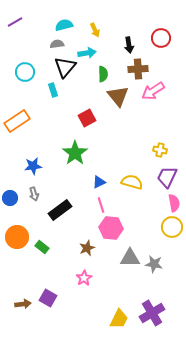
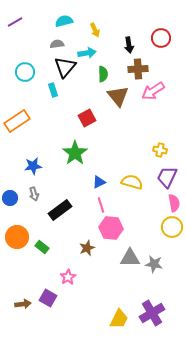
cyan semicircle: moved 4 px up
pink star: moved 16 px left, 1 px up
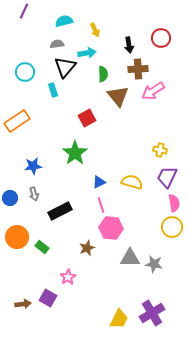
purple line: moved 9 px right, 11 px up; rotated 35 degrees counterclockwise
black rectangle: moved 1 px down; rotated 10 degrees clockwise
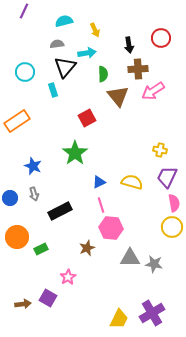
blue star: rotated 30 degrees clockwise
green rectangle: moved 1 px left, 2 px down; rotated 64 degrees counterclockwise
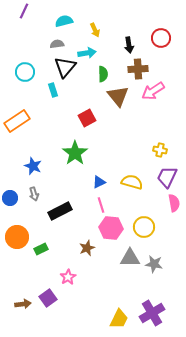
yellow circle: moved 28 px left
purple square: rotated 24 degrees clockwise
